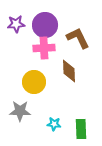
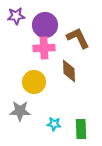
purple star: moved 8 px up
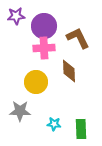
purple circle: moved 1 px left, 1 px down
yellow circle: moved 2 px right
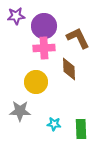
brown diamond: moved 2 px up
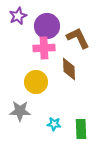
purple star: moved 2 px right; rotated 18 degrees counterclockwise
purple circle: moved 3 px right
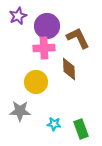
green rectangle: rotated 18 degrees counterclockwise
